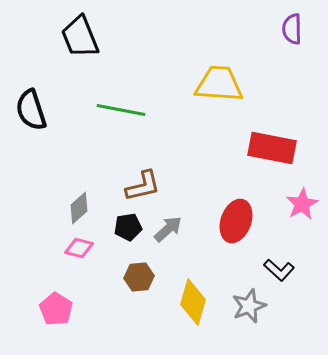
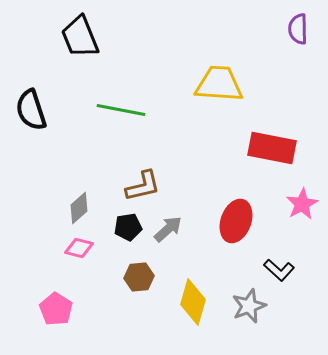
purple semicircle: moved 6 px right
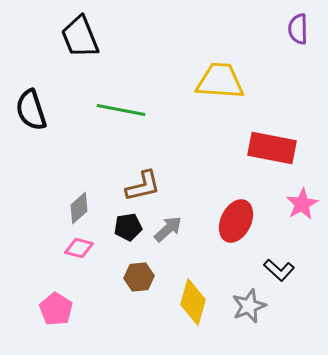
yellow trapezoid: moved 1 px right, 3 px up
red ellipse: rotated 6 degrees clockwise
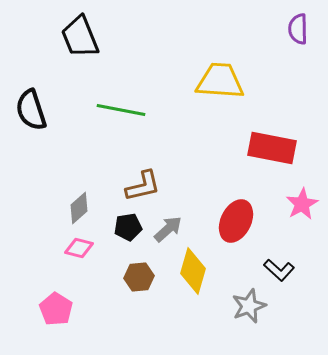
yellow diamond: moved 31 px up
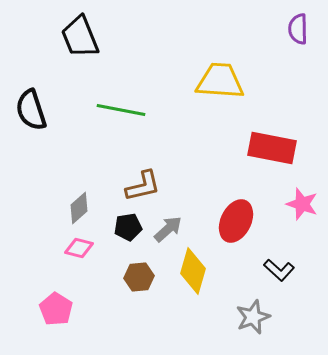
pink star: rotated 24 degrees counterclockwise
gray star: moved 4 px right, 11 px down
